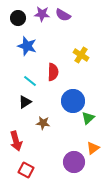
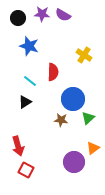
blue star: moved 2 px right
yellow cross: moved 3 px right
blue circle: moved 2 px up
brown star: moved 18 px right, 3 px up
red arrow: moved 2 px right, 5 px down
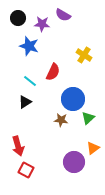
purple star: moved 10 px down
red semicircle: rotated 24 degrees clockwise
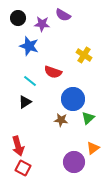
red semicircle: rotated 84 degrees clockwise
red square: moved 3 px left, 2 px up
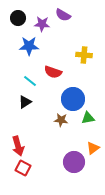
blue star: rotated 18 degrees counterclockwise
yellow cross: rotated 28 degrees counterclockwise
green triangle: rotated 32 degrees clockwise
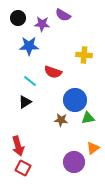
blue circle: moved 2 px right, 1 px down
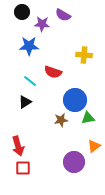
black circle: moved 4 px right, 6 px up
brown star: rotated 16 degrees counterclockwise
orange triangle: moved 1 px right, 2 px up
red square: rotated 28 degrees counterclockwise
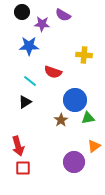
brown star: rotated 24 degrees counterclockwise
